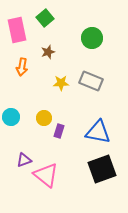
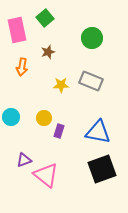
yellow star: moved 2 px down
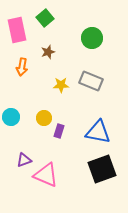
pink triangle: rotated 16 degrees counterclockwise
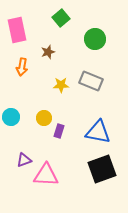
green square: moved 16 px right
green circle: moved 3 px right, 1 px down
pink triangle: rotated 20 degrees counterclockwise
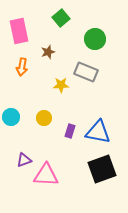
pink rectangle: moved 2 px right, 1 px down
gray rectangle: moved 5 px left, 9 px up
purple rectangle: moved 11 px right
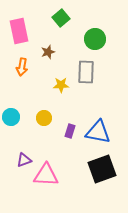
gray rectangle: rotated 70 degrees clockwise
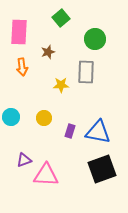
pink rectangle: moved 1 px down; rotated 15 degrees clockwise
orange arrow: rotated 18 degrees counterclockwise
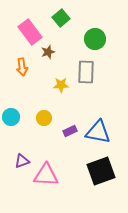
pink rectangle: moved 11 px right; rotated 40 degrees counterclockwise
purple rectangle: rotated 48 degrees clockwise
purple triangle: moved 2 px left, 1 px down
black square: moved 1 px left, 2 px down
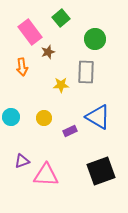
blue triangle: moved 15 px up; rotated 20 degrees clockwise
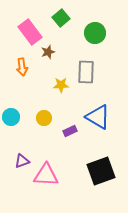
green circle: moved 6 px up
